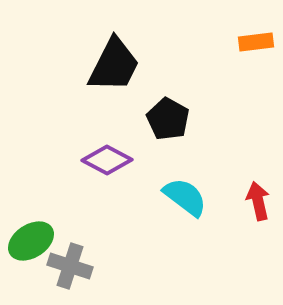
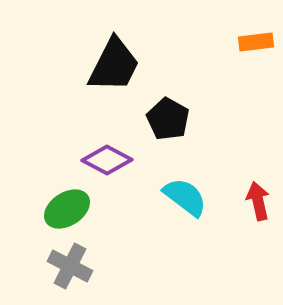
green ellipse: moved 36 px right, 32 px up
gray cross: rotated 9 degrees clockwise
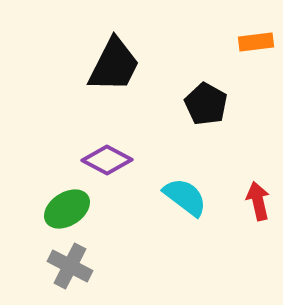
black pentagon: moved 38 px right, 15 px up
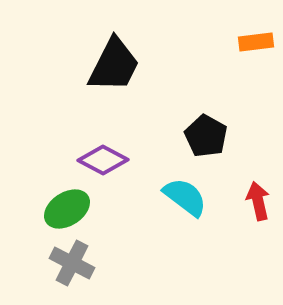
black pentagon: moved 32 px down
purple diamond: moved 4 px left
gray cross: moved 2 px right, 3 px up
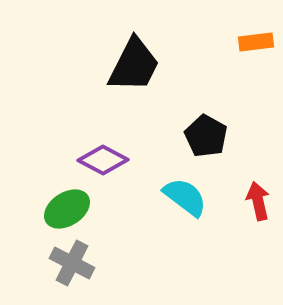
black trapezoid: moved 20 px right
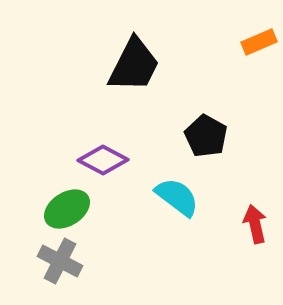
orange rectangle: moved 3 px right; rotated 16 degrees counterclockwise
cyan semicircle: moved 8 px left
red arrow: moved 3 px left, 23 px down
gray cross: moved 12 px left, 2 px up
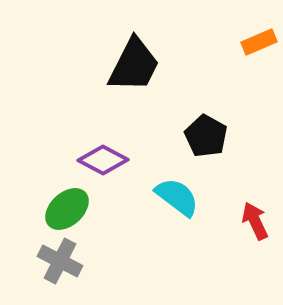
green ellipse: rotated 9 degrees counterclockwise
red arrow: moved 3 px up; rotated 12 degrees counterclockwise
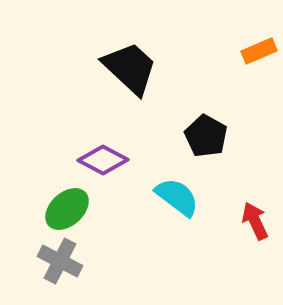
orange rectangle: moved 9 px down
black trapezoid: moved 4 px left, 3 px down; rotated 74 degrees counterclockwise
